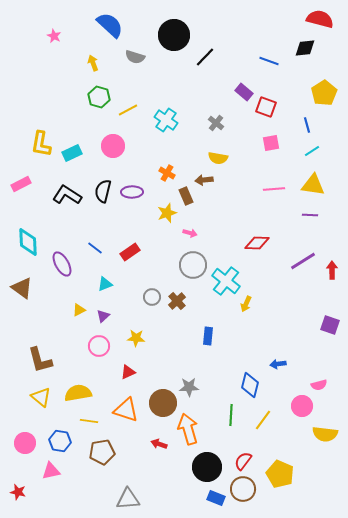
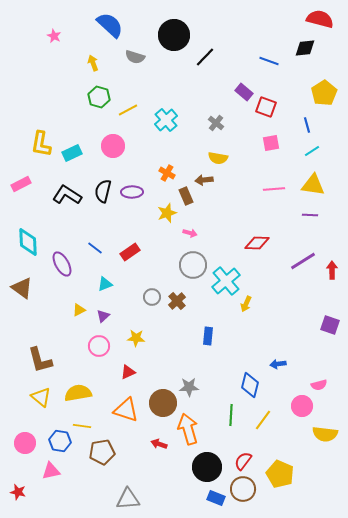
cyan cross at (166, 120): rotated 15 degrees clockwise
cyan cross at (226, 281): rotated 12 degrees clockwise
yellow line at (89, 421): moved 7 px left, 5 px down
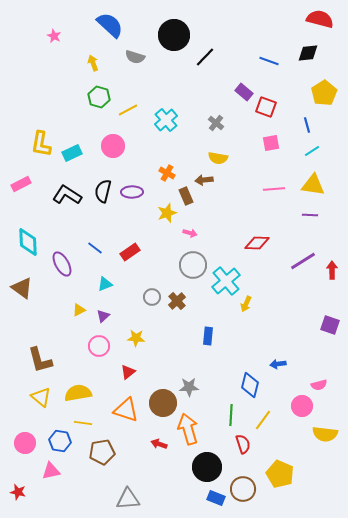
black diamond at (305, 48): moved 3 px right, 5 px down
red triangle at (128, 372): rotated 14 degrees counterclockwise
yellow line at (82, 426): moved 1 px right, 3 px up
red semicircle at (243, 461): moved 17 px up; rotated 126 degrees clockwise
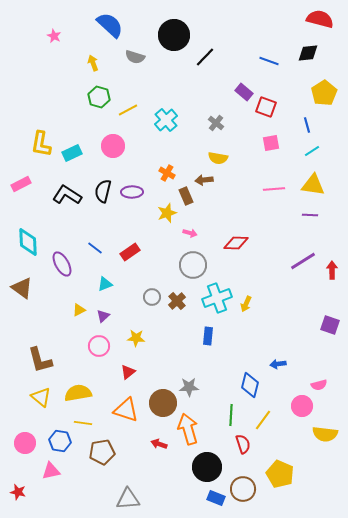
red diamond at (257, 243): moved 21 px left
cyan cross at (226, 281): moved 9 px left, 17 px down; rotated 20 degrees clockwise
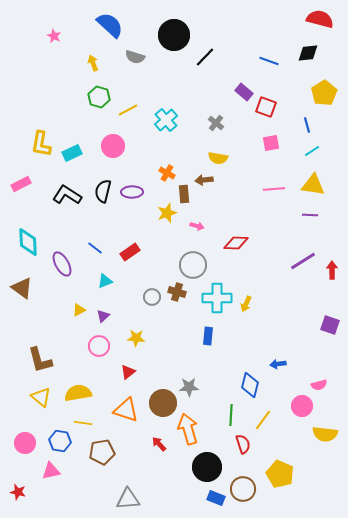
brown rectangle at (186, 196): moved 2 px left, 2 px up; rotated 18 degrees clockwise
pink arrow at (190, 233): moved 7 px right, 7 px up
cyan triangle at (105, 284): moved 3 px up
cyan cross at (217, 298): rotated 20 degrees clockwise
brown cross at (177, 301): moved 9 px up; rotated 30 degrees counterclockwise
red arrow at (159, 444): rotated 28 degrees clockwise
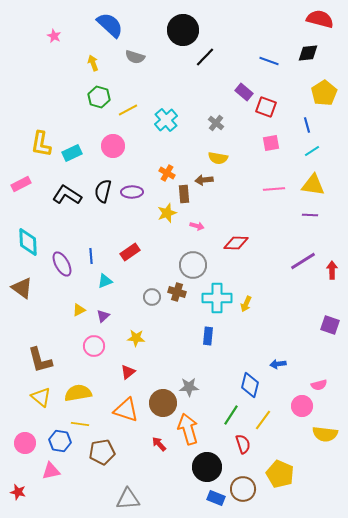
black circle at (174, 35): moved 9 px right, 5 px up
blue line at (95, 248): moved 4 px left, 8 px down; rotated 49 degrees clockwise
pink circle at (99, 346): moved 5 px left
green line at (231, 415): rotated 30 degrees clockwise
yellow line at (83, 423): moved 3 px left, 1 px down
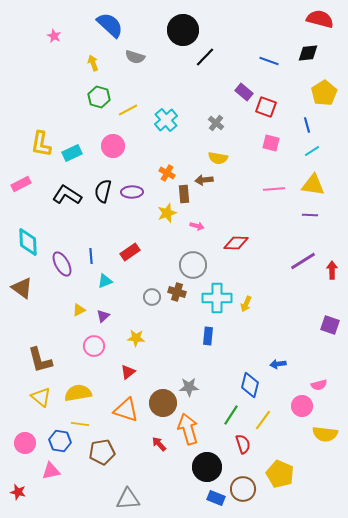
pink square at (271, 143): rotated 24 degrees clockwise
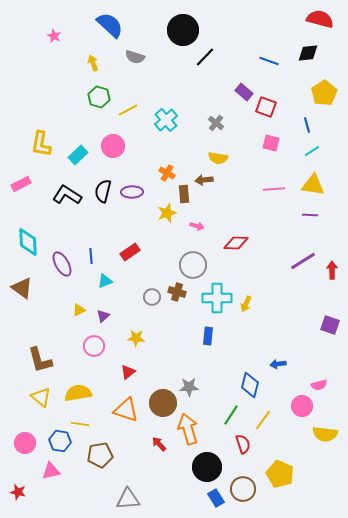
cyan rectangle at (72, 153): moved 6 px right, 2 px down; rotated 18 degrees counterclockwise
brown pentagon at (102, 452): moved 2 px left, 3 px down
blue rectangle at (216, 498): rotated 36 degrees clockwise
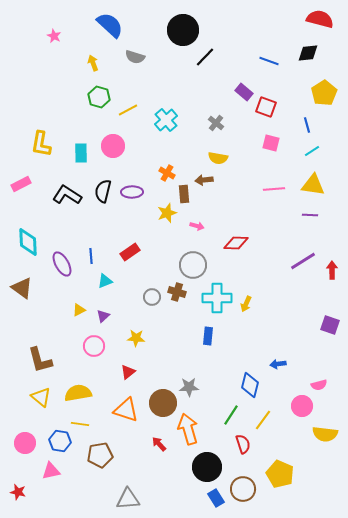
cyan rectangle at (78, 155): moved 3 px right, 2 px up; rotated 48 degrees counterclockwise
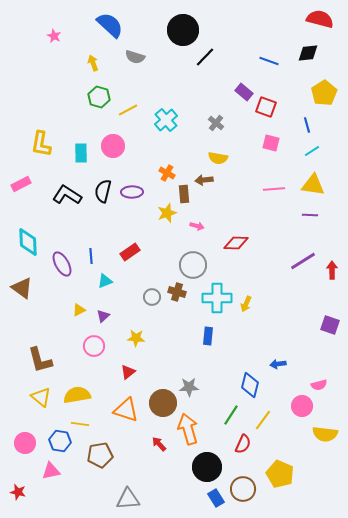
yellow semicircle at (78, 393): moved 1 px left, 2 px down
red semicircle at (243, 444): rotated 42 degrees clockwise
